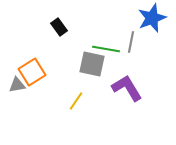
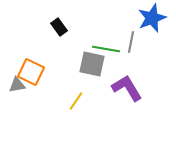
orange square: moved 1 px left; rotated 32 degrees counterclockwise
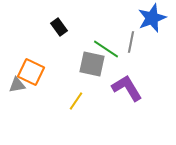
green line: rotated 24 degrees clockwise
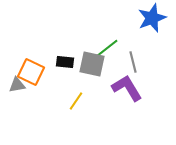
black rectangle: moved 6 px right, 35 px down; rotated 48 degrees counterclockwise
gray line: moved 2 px right, 20 px down; rotated 25 degrees counterclockwise
green line: rotated 72 degrees counterclockwise
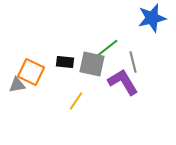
blue star: rotated 8 degrees clockwise
purple L-shape: moved 4 px left, 6 px up
